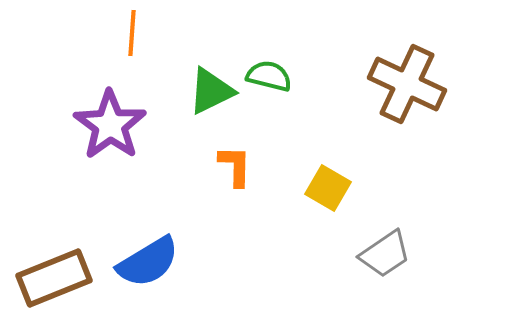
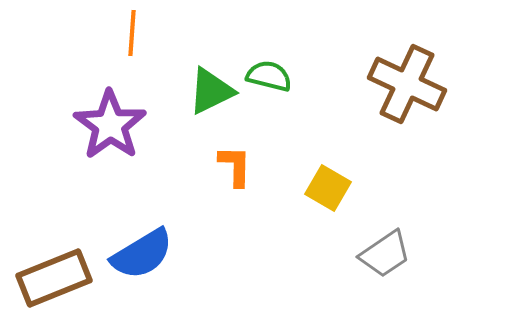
blue semicircle: moved 6 px left, 8 px up
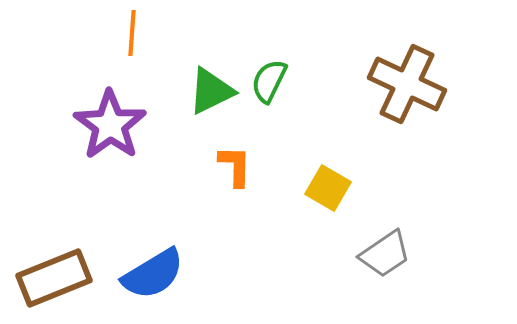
green semicircle: moved 5 px down; rotated 78 degrees counterclockwise
blue semicircle: moved 11 px right, 20 px down
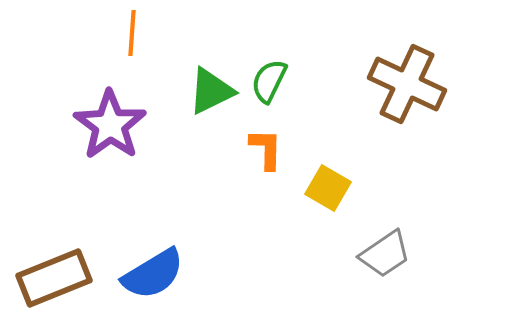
orange L-shape: moved 31 px right, 17 px up
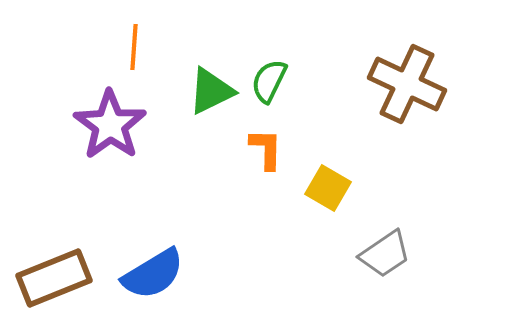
orange line: moved 2 px right, 14 px down
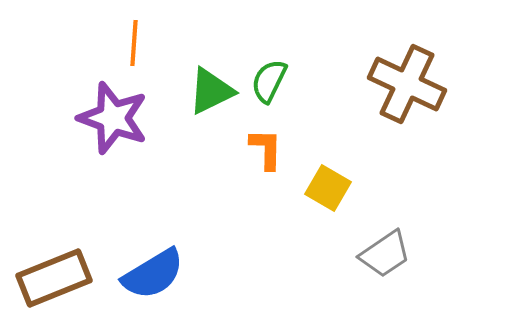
orange line: moved 4 px up
purple star: moved 3 px right, 7 px up; rotated 16 degrees counterclockwise
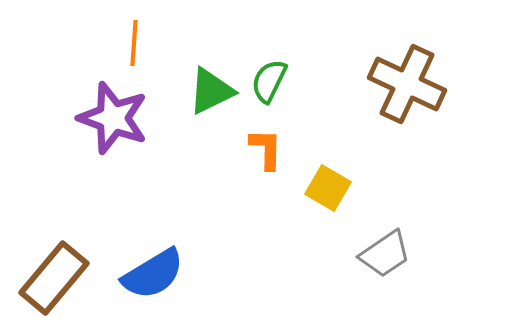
brown rectangle: rotated 28 degrees counterclockwise
